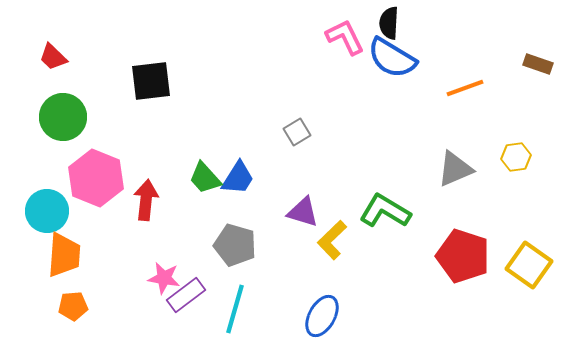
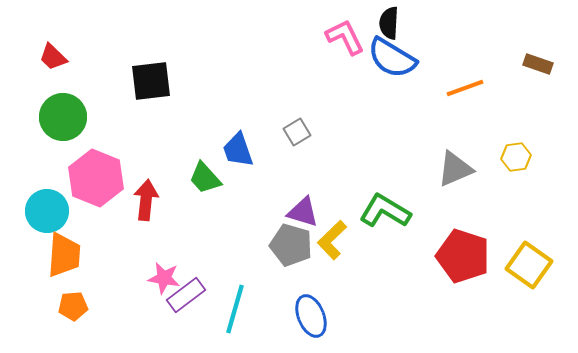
blue trapezoid: moved 28 px up; rotated 129 degrees clockwise
gray pentagon: moved 56 px right
blue ellipse: moved 11 px left; rotated 51 degrees counterclockwise
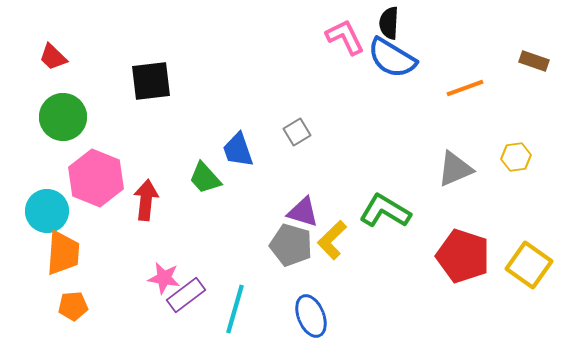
brown rectangle: moved 4 px left, 3 px up
orange trapezoid: moved 1 px left, 2 px up
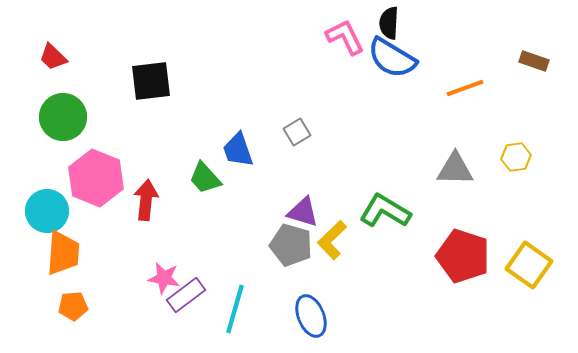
gray triangle: rotated 24 degrees clockwise
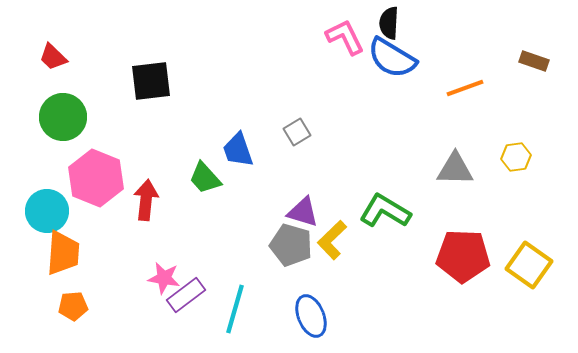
red pentagon: rotated 16 degrees counterclockwise
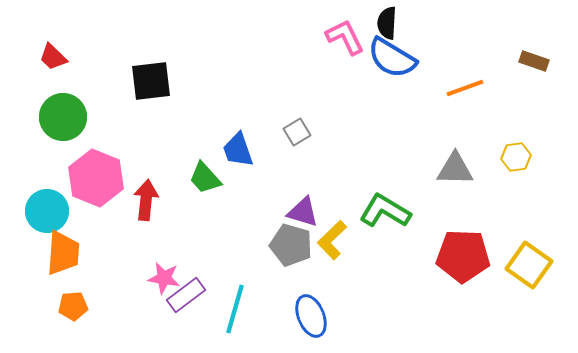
black semicircle: moved 2 px left
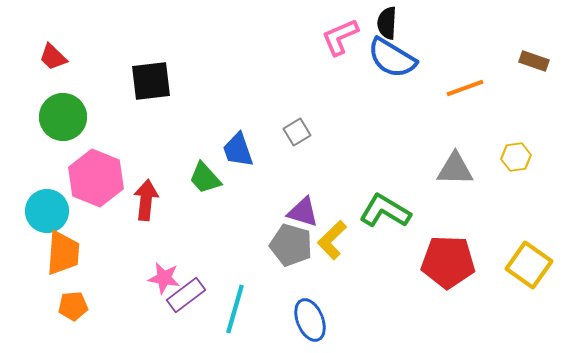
pink L-shape: moved 5 px left; rotated 87 degrees counterclockwise
red pentagon: moved 15 px left, 6 px down
blue ellipse: moved 1 px left, 4 px down
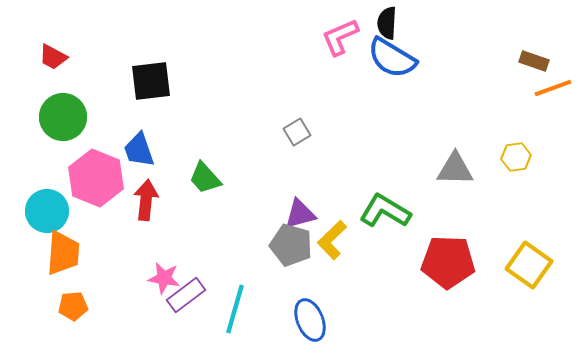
red trapezoid: rotated 16 degrees counterclockwise
orange line: moved 88 px right
blue trapezoid: moved 99 px left
purple triangle: moved 3 px left, 2 px down; rotated 32 degrees counterclockwise
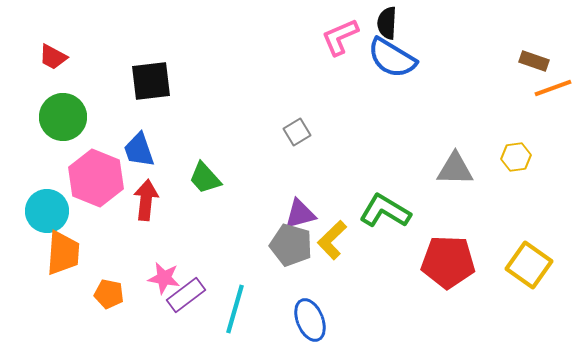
orange pentagon: moved 36 px right, 12 px up; rotated 16 degrees clockwise
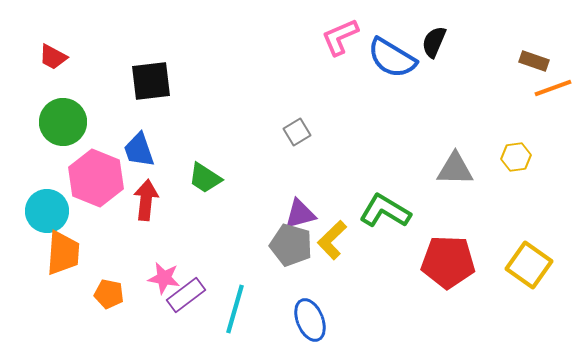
black semicircle: moved 47 px right, 19 px down; rotated 20 degrees clockwise
green circle: moved 5 px down
green trapezoid: rotated 15 degrees counterclockwise
